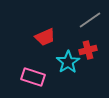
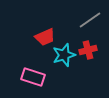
cyan star: moved 4 px left, 7 px up; rotated 15 degrees clockwise
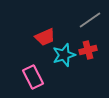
pink rectangle: rotated 45 degrees clockwise
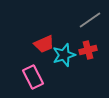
red trapezoid: moved 1 px left, 7 px down
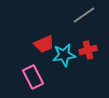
gray line: moved 6 px left, 5 px up
cyan star: rotated 10 degrees clockwise
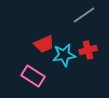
pink rectangle: moved 1 px up; rotated 30 degrees counterclockwise
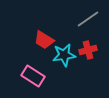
gray line: moved 4 px right, 4 px down
red trapezoid: moved 4 px up; rotated 55 degrees clockwise
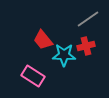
red trapezoid: moved 1 px left; rotated 20 degrees clockwise
red cross: moved 2 px left, 4 px up
cyan star: rotated 10 degrees clockwise
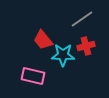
gray line: moved 6 px left
cyan star: moved 1 px left
pink rectangle: rotated 20 degrees counterclockwise
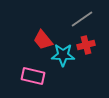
red cross: moved 1 px up
